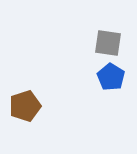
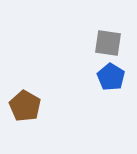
brown pentagon: rotated 24 degrees counterclockwise
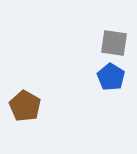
gray square: moved 6 px right
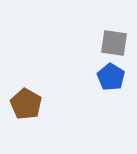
brown pentagon: moved 1 px right, 2 px up
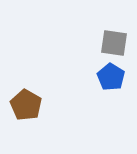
brown pentagon: moved 1 px down
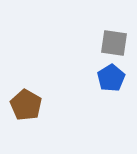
blue pentagon: moved 1 px down; rotated 8 degrees clockwise
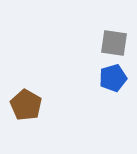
blue pentagon: moved 2 px right; rotated 16 degrees clockwise
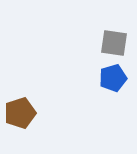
brown pentagon: moved 6 px left, 8 px down; rotated 24 degrees clockwise
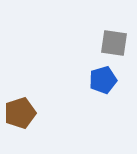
blue pentagon: moved 10 px left, 2 px down
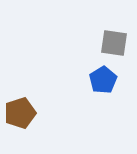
blue pentagon: rotated 16 degrees counterclockwise
